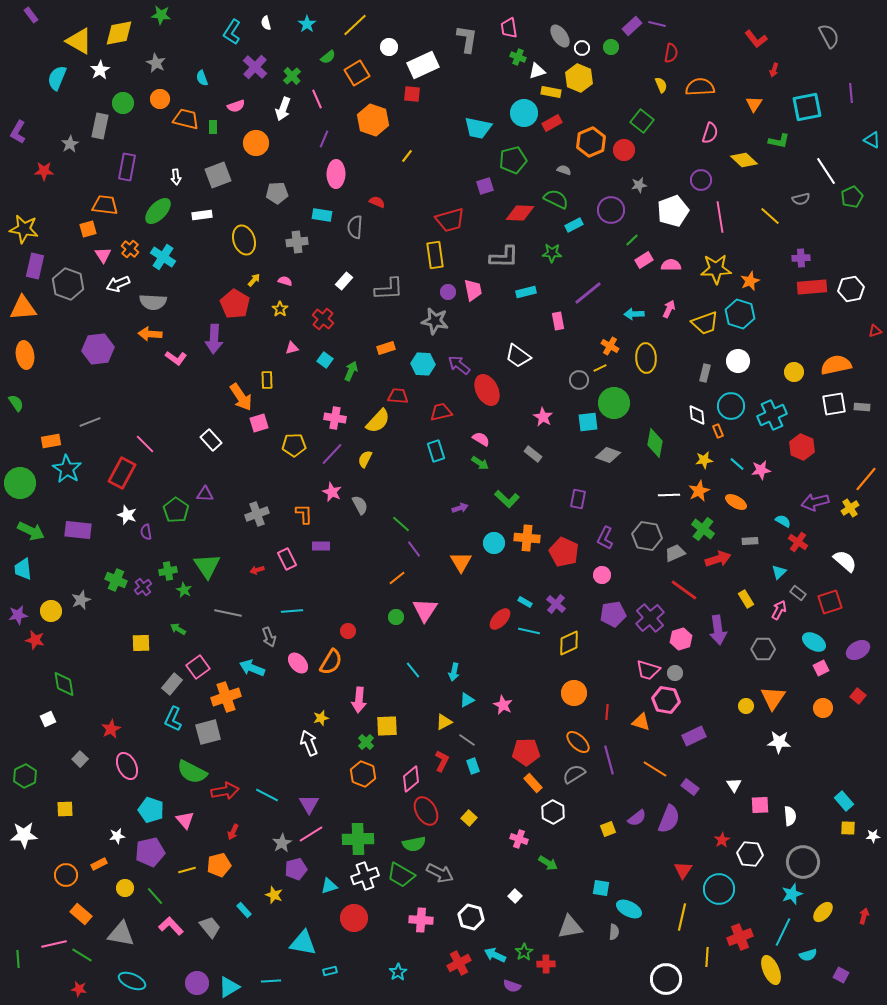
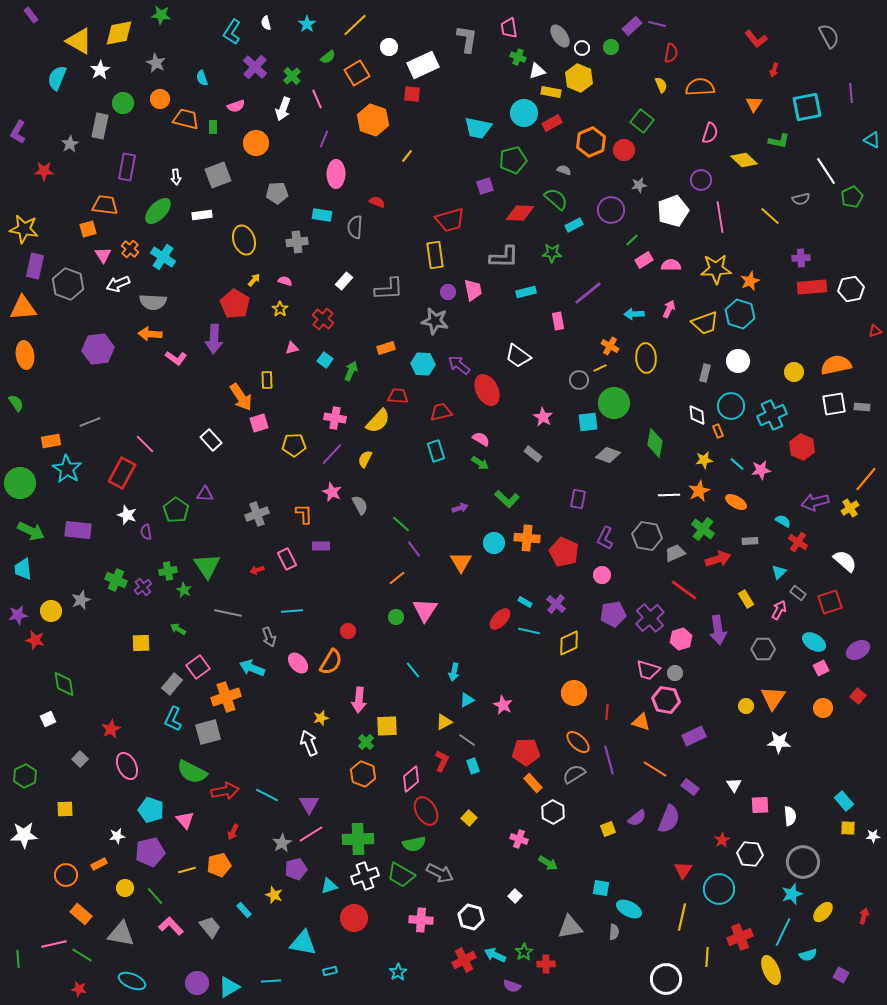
green semicircle at (556, 199): rotated 15 degrees clockwise
red cross at (459, 963): moved 5 px right, 3 px up
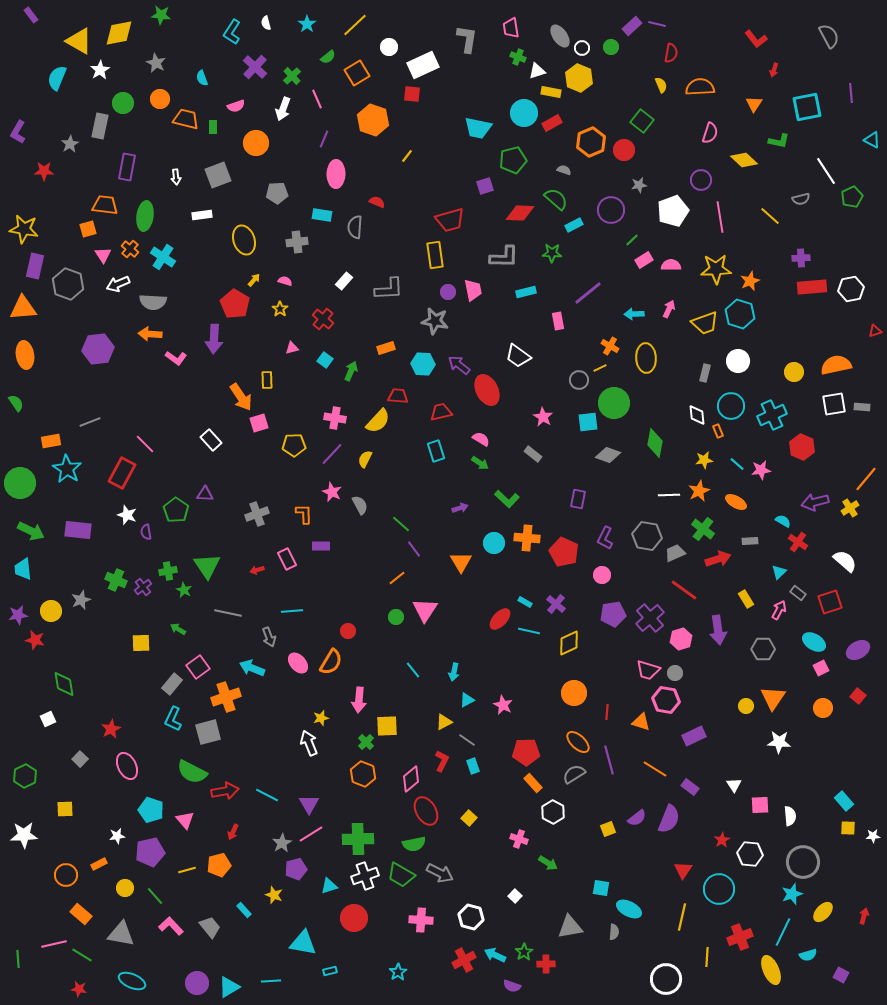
pink trapezoid at (509, 28): moved 2 px right
green ellipse at (158, 211): moved 13 px left, 5 px down; rotated 36 degrees counterclockwise
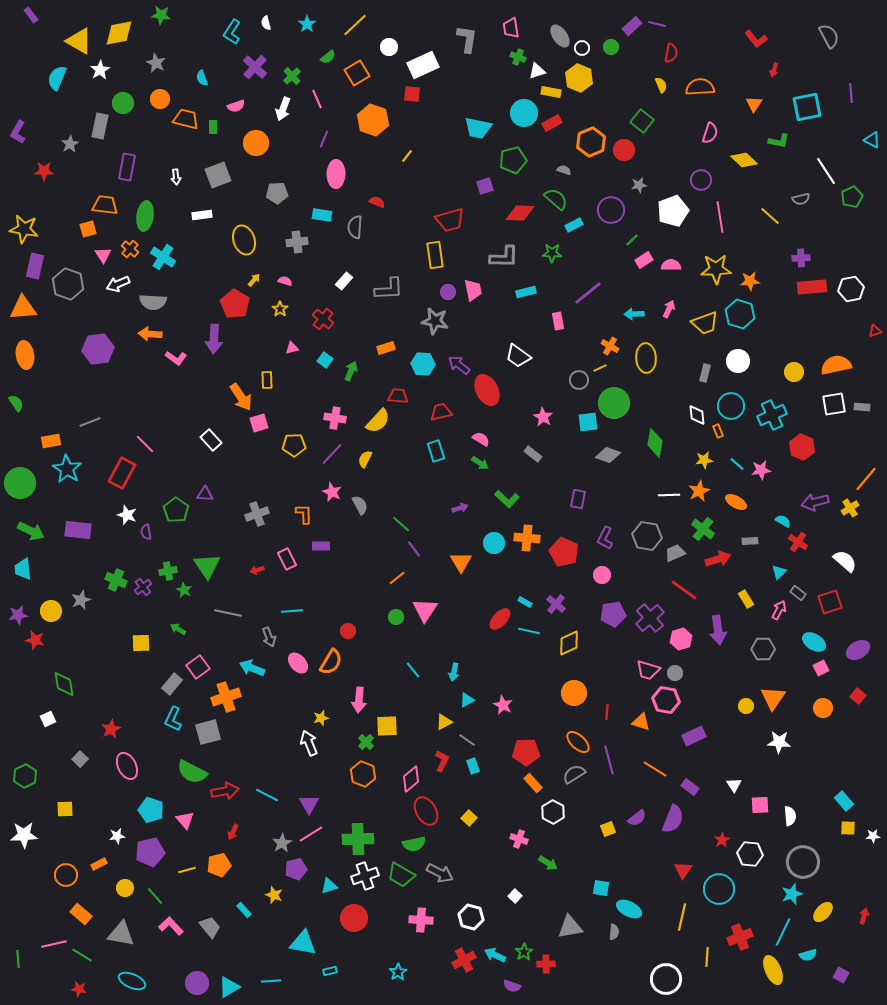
orange star at (750, 281): rotated 18 degrees clockwise
purple semicircle at (669, 819): moved 4 px right
yellow ellipse at (771, 970): moved 2 px right
